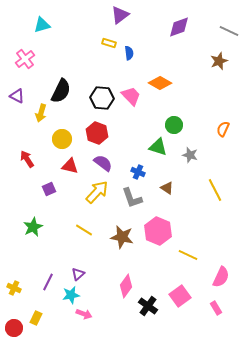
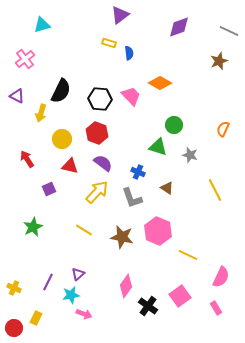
black hexagon at (102, 98): moved 2 px left, 1 px down
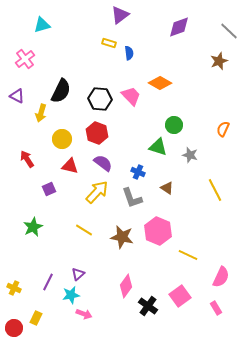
gray line at (229, 31): rotated 18 degrees clockwise
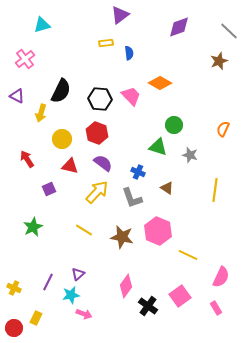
yellow rectangle at (109, 43): moved 3 px left; rotated 24 degrees counterclockwise
yellow line at (215, 190): rotated 35 degrees clockwise
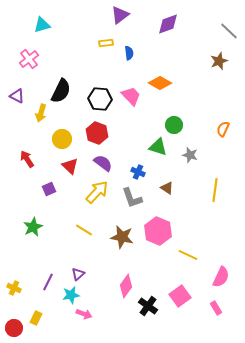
purple diamond at (179, 27): moved 11 px left, 3 px up
pink cross at (25, 59): moved 4 px right
red triangle at (70, 166): rotated 30 degrees clockwise
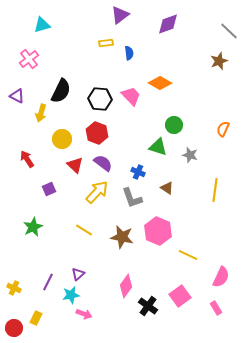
red triangle at (70, 166): moved 5 px right, 1 px up
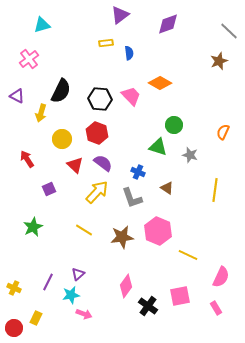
orange semicircle at (223, 129): moved 3 px down
brown star at (122, 237): rotated 20 degrees counterclockwise
pink square at (180, 296): rotated 25 degrees clockwise
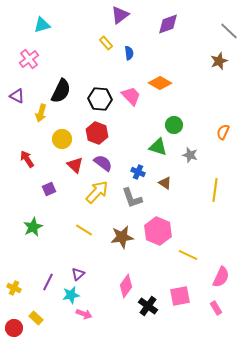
yellow rectangle at (106, 43): rotated 56 degrees clockwise
brown triangle at (167, 188): moved 2 px left, 5 px up
yellow rectangle at (36, 318): rotated 72 degrees counterclockwise
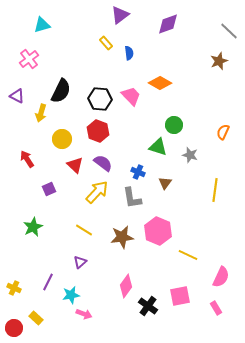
red hexagon at (97, 133): moved 1 px right, 2 px up
brown triangle at (165, 183): rotated 32 degrees clockwise
gray L-shape at (132, 198): rotated 10 degrees clockwise
purple triangle at (78, 274): moved 2 px right, 12 px up
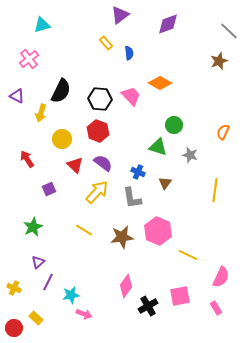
purple triangle at (80, 262): moved 42 px left
black cross at (148, 306): rotated 24 degrees clockwise
